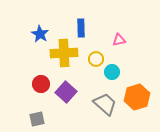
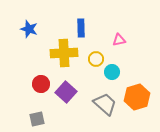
blue star: moved 11 px left, 5 px up; rotated 12 degrees counterclockwise
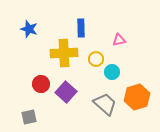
gray square: moved 8 px left, 2 px up
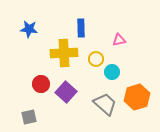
blue star: rotated 12 degrees counterclockwise
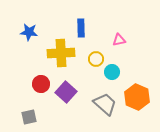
blue star: moved 3 px down
yellow cross: moved 3 px left
orange hexagon: rotated 20 degrees counterclockwise
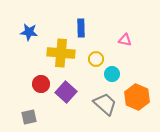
pink triangle: moved 6 px right; rotated 24 degrees clockwise
yellow cross: rotated 8 degrees clockwise
cyan circle: moved 2 px down
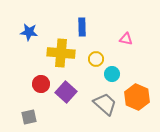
blue rectangle: moved 1 px right, 1 px up
pink triangle: moved 1 px right, 1 px up
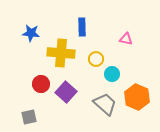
blue star: moved 2 px right, 1 px down
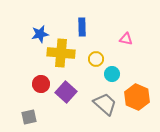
blue star: moved 9 px right, 1 px down; rotated 18 degrees counterclockwise
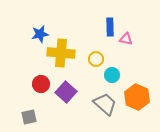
blue rectangle: moved 28 px right
cyan circle: moved 1 px down
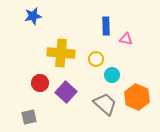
blue rectangle: moved 4 px left, 1 px up
blue star: moved 7 px left, 18 px up
red circle: moved 1 px left, 1 px up
